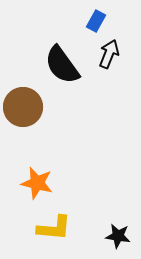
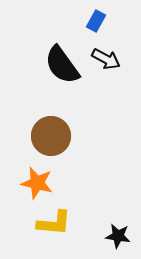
black arrow: moved 3 px left, 5 px down; rotated 96 degrees clockwise
brown circle: moved 28 px right, 29 px down
yellow L-shape: moved 5 px up
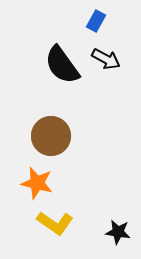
yellow L-shape: moved 1 px right; rotated 30 degrees clockwise
black star: moved 4 px up
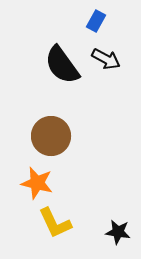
yellow L-shape: rotated 30 degrees clockwise
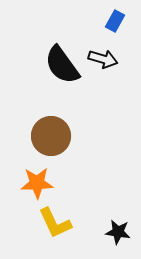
blue rectangle: moved 19 px right
black arrow: moved 3 px left; rotated 12 degrees counterclockwise
orange star: rotated 16 degrees counterclockwise
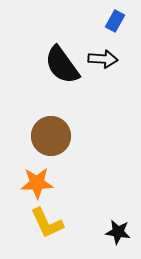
black arrow: rotated 12 degrees counterclockwise
yellow L-shape: moved 8 px left
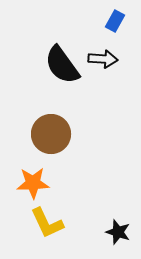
brown circle: moved 2 px up
orange star: moved 4 px left
black star: rotated 10 degrees clockwise
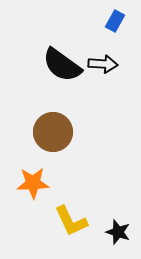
black arrow: moved 5 px down
black semicircle: rotated 18 degrees counterclockwise
brown circle: moved 2 px right, 2 px up
yellow L-shape: moved 24 px right, 2 px up
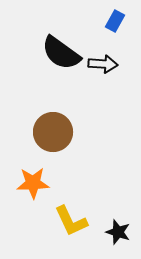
black semicircle: moved 1 px left, 12 px up
